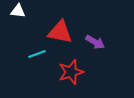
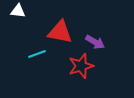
red star: moved 10 px right, 6 px up
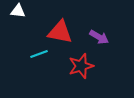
purple arrow: moved 4 px right, 5 px up
cyan line: moved 2 px right
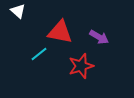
white triangle: rotated 35 degrees clockwise
cyan line: rotated 18 degrees counterclockwise
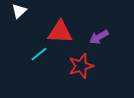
white triangle: moved 1 px right; rotated 35 degrees clockwise
red triangle: rotated 8 degrees counterclockwise
purple arrow: rotated 120 degrees clockwise
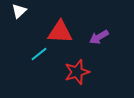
red star: moved 4 px left, 6 px down
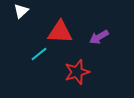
white triangle: moved 2 px right
